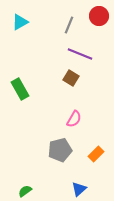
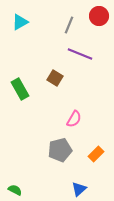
brown square: moved 16 px left
green semicircle: moved 10 px left, 1 px up; rotated 64 degrees clockwise
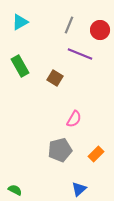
red circle: moved 1 px right, 14 px down
green rectangle: moved 23 px up
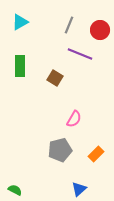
green rectangle: rotated 30 degrees clockwise
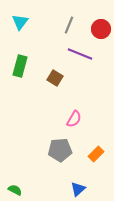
cyan triangle: rotated 24 degrees counterclockwise
red circle: moved 1 px right, 1 px up
green rectangle: rotated 15 degrees clockwise
gray pentagon: rotated 10 degrees clockwise
blue triangle: moved 1 px left
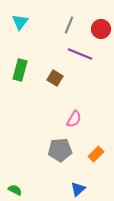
green rectangle: moved 4 px down
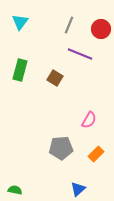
pink semicircle: moved 15 px right, 1 px down
gray pentagon: moved 1 px right, 2 px up
green semicircle: rotated 16 degrees counterclockwise
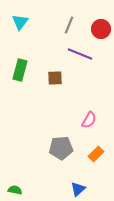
brown square: rotated 35 degrees counterclockwise
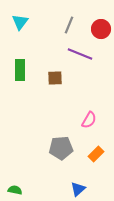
green rectangle: rotated 15 degrees counterclockwise
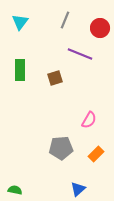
gray line: moved 4 px left, 5 px up
red circle: moved 1 px left, 1 px up
brown square: rotated 14 degrees counterclockwise
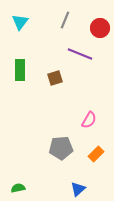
green semicircle: moved 3 px right, 2 px up; rotated 24 degrees counterclockwise
